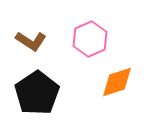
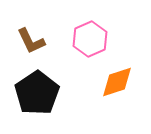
brown L-shape: rotated 32 degrees clockwise
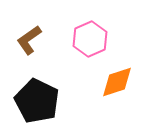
brown L-shape: moved 2 px left, 1 px up; rotated 80 degrees clockwise
black pentagon: moved 8 px down; rotated 12 degrees counterclockwise
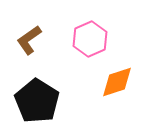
black pentagon: rotated 6 degrees clockwise
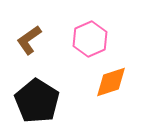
orange diamond: moved 6 px left
